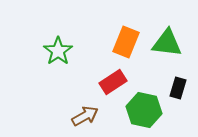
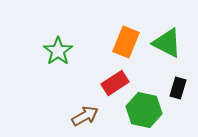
green triangle: rotated 20 degrees clockwise
red rectangle: moved 2 px right, 1 px down
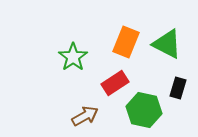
green triangle: moved 1 px down
green star: moved 15 px right, 6 px down
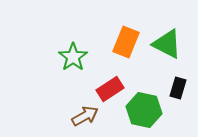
red rectangle: moved 5 px left, 6 px down
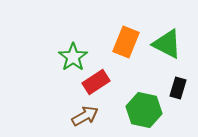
red rectangle: moved 14 px left, 7 px up
